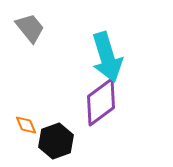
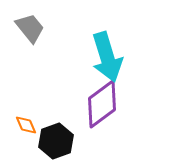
purple diamond: moved 1 px right, 2 px down
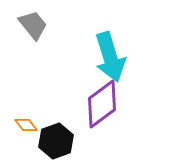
gray trapezoid: moved 3 px right, 3 px up
cyan arrow: moved 3 px right
orange diamond: rotated 15 degrees counterclockwise
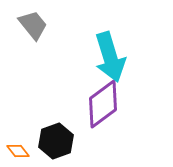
purple diamond: moved 1 px right
orange diamond: moved 8 px left, 26 px down
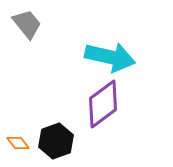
gray trapezoid: moved 6 px left, 1 px up
cyan arrow: rotated 60 degrees counterclockwise
orange diamond: moved 8 px up
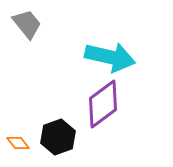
black hexagon: moved 2 px right, 4 px up
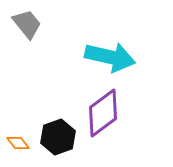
purple diamond: moved 9 px down
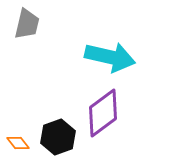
gray trapezoid: rotated 52 degrees clockwise
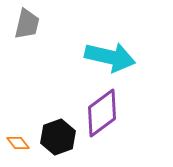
purple diamond: moved 1 px left
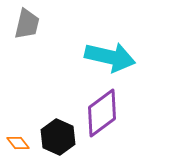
black hexagon: rotated 16 degrees counterclockwise
